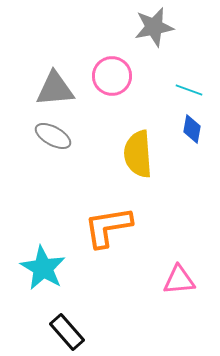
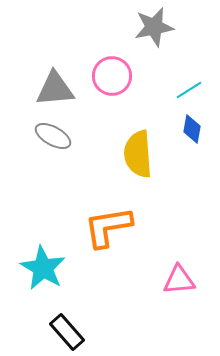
cyan line: rotated 52 degrees counterclockwise
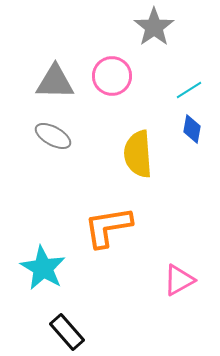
gray star: rotated 24 degrees counterclockwise
gray triangle: moved 7 px up; rotated 6 degrees clockwise
pink triangle: rotated 24 degrees counterclockwise
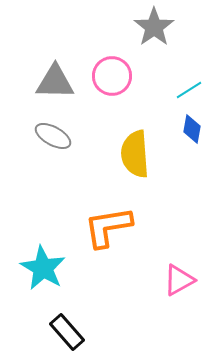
yellow semicircle: moved 3 px left
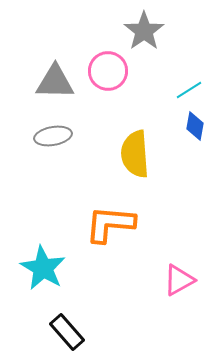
gray star: moved 10 px left, 4 px down
pink circle: moved 4 px left, 5 px up
blue diamond: moved 3 px right, 3 px up
gray ellipse: rotated 39 degrees counterclockwise
orange L-shape: moved 2 px right, 3 px up; rotated 14 degrees clockwise
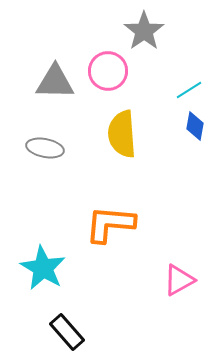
gray ellipse: moved 8 px left, 12 px down; rotated 21 degrees clockwise
yellow semicircle: moved 13 px left, 20 px up
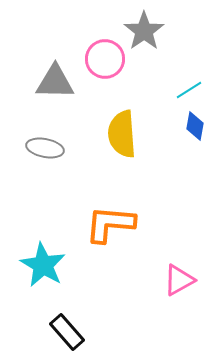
pink circle: moved 3 px left, 12 px up
cyan star: moved 3 px up
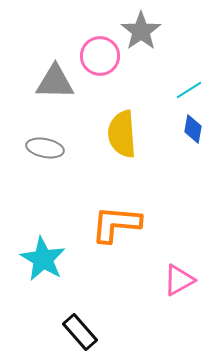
gray star: moved 3 px left
pink circle: moved 5 px left, 3 px up
blue diamond: moved 2 px left, 3 px down
orange L-shape: moved 6 px right
cyan star: moved 6 px up
black rectangle: moved 13 px right
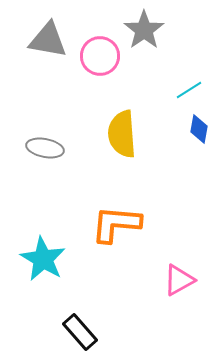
gray star: moved 3 px right, 1 px up
gray triangle: moved 7 px left, 42 px up; rotated 9 degrees clockwise
blue diamond: moved 6 px right
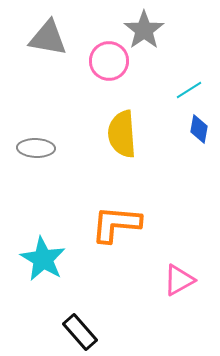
gray triangle: moved 2 px up
pink circle: moved 9 px right, 5 px down
gray ellipse: moved 9 px left; rotated 9 degrees counterclockwise
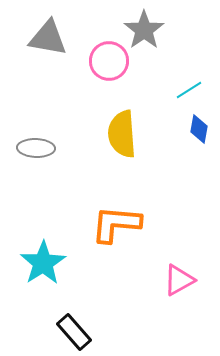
cyan star: moved 4 px down; rotated 9 degrees clockwise
black rectangle: moved 6 px left
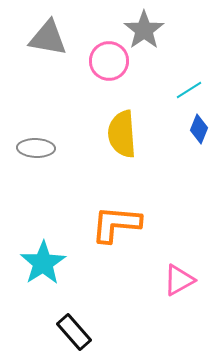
blue diamond: rotated 12 degrees clockwise
